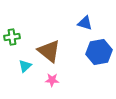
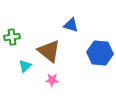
blue triangle: moved 14 px left, 2 px down
blue hexagon: moved 1 px right, 1 px down; rotated 15 degrees clockwise
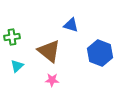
blue hexagon: rotated 15 degrees clockwise
cyan triangle: moved 8 px left
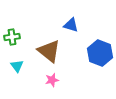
cyan triangle: rotated 24 degrees counterclockwise
pink star: rotated 16 degrees counterclockwise
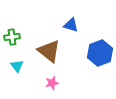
blue hexagon: rotated 20 degrees clockwise
pink star: moved 3 px down
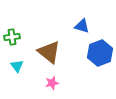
blue triangle: moved 11 px right, 1 px down
brown triangle: moved 1 px down
